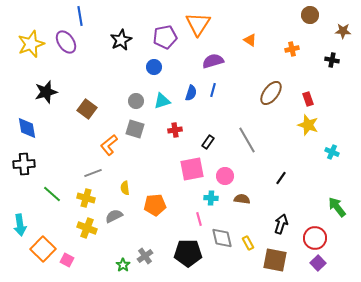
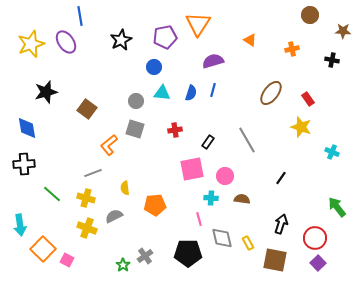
red rectangle at (308, 99): rotated 16 degrees counterclockwise
cyan triangle at (162, 101): moved 8 px up; rotated 24 degrees clockwise
yellow star at (308, 125): moved 7 px left, 2 px down
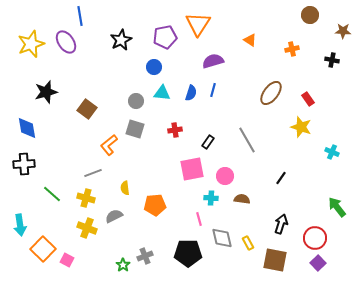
gray cross at (145, 256): rotated 14 degrees clockwise
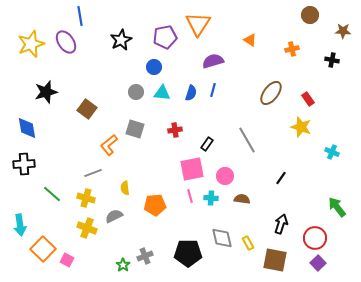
gray circle at (136, 101): moved 9 px up
black rectangle at (208, 142): moved 1 px left, 2 px down
pink line at (199, 219): moved 9 px left, 23 px up
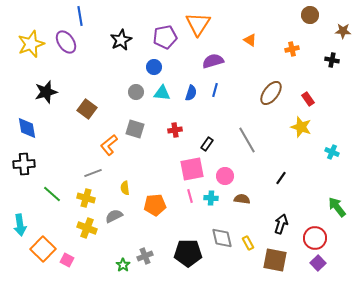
blue line at (213, 90): moved 2 px right
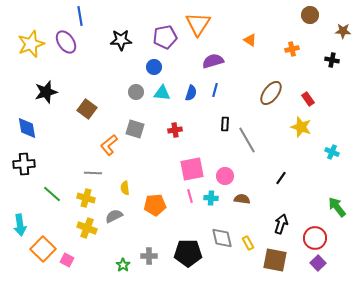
black star at (121, 40): rotated 25 degrees clockwise
black rectangle at (207, 144): moved 18 px right, 20 px up; rotated 32 degrees counterclockwise
gray line at (93, 173): rotated 24 degrees clockwise
gray cross at (145, 256): moved 4 px right; rotated 21 degrees clockwise
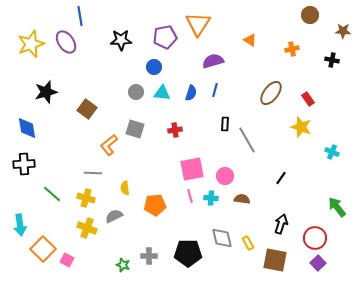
green star at (123, 265): rotated 16 degrees counterclockwise
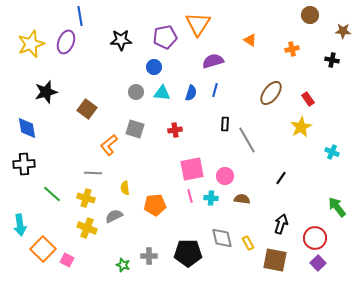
purple ellipse at (66, 42): rotated 55 degrees clockwise
yellow star at (301, 127): rotated 25 degrees clockwise
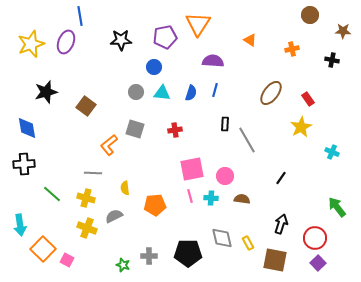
purple semicircle at (213, 61): rotated 20 degrees clockwise
brown square at (87, 109): moved 1 px left, 3 px up
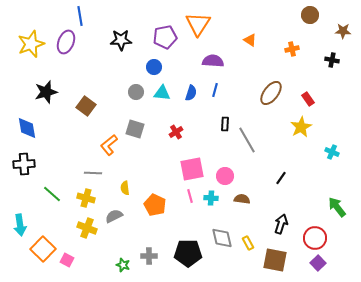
red cross at (175, 130): moved 1 px right, 2 px down; rotated 24 degrees counterclockwise
orange pentagon at (155, 205): rotated 30 degrees clockwise
